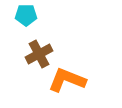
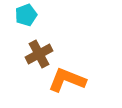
cyan pentagon: rotated 20 degrees counterclockwise
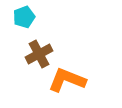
cyan pentagon: moved 2 px left, 2 px down
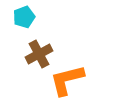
orange L-shape: rotated 36 degrees counterclockwise
